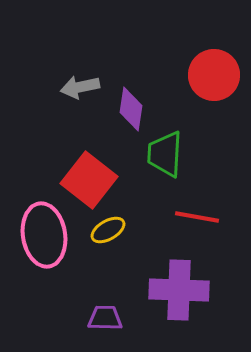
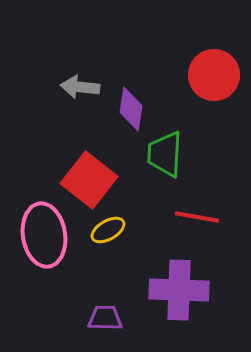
gray arrow: rotated 18 degrees clockwise
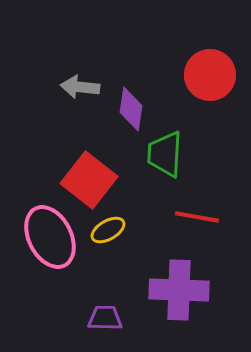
red circle: moved 4 px left
pink ellipse: moved 6 px right, 2 px down; rotated 18 degrees counterclockwise
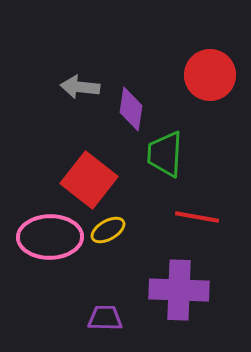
pink ellipse: rotated 64 degrees counterclockwise
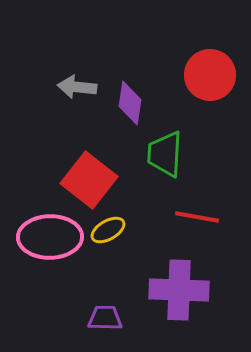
gray arrow: moved 3 px left
purple diamond: moved 1 px left, 6 px up
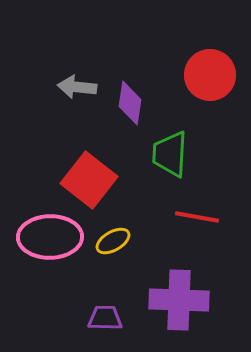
green trapezoid: moved 5 px right
yellow ellipse: moved 5 px right, 11 px down
purple cross: moved 10 px down
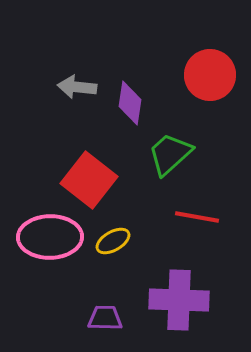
green trapezoid: rotated 45 degrees clockwise
